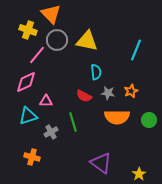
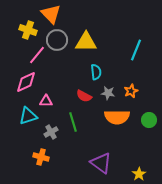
yellow triangle: moved 1 px left, 1 px down; rotated 10 degrees counterclockwise
orange cross: moved 9 px right
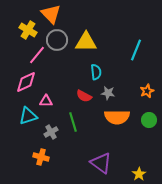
yellow cross: rotated 12 degrees clockwise
orange star: moved 16 px right
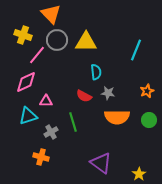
yellow cross: moved 5 px left, 5 px down; rotated 12 degrees counterclockwise
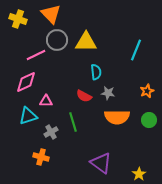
yellow cross: moved 5 px left, 16 px up
pink line: moved 1 px left; rotated 24 degrees clockwise
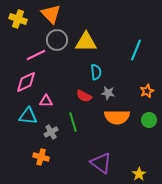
cyan triangle: rotated 24 degrees clockwise
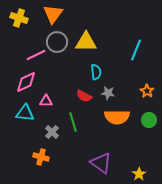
orange triangle: moved 2 px right; rotated 20 degrees clockwise
yellow cross: moved 1 px right, 1 px up
gray circle: moved 2 px down
orange star: rotated 16 degrees counterclockwise
cyan triangle: moved 3 px left, 3 px up
gray cross: moved 1 px right; rotated 16 degrees counterclockwise
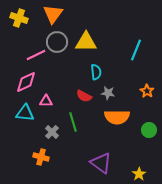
green circle: moved 10 px down
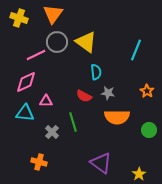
yellow triangle: rotated 35 degrees clockwise
orange cross: moved 2 px left, 5 px down
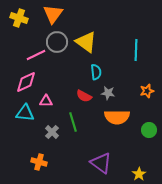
cyan line: rotated 20 degrees counterclockwise
orange star: rotated 24 degrees clockwise
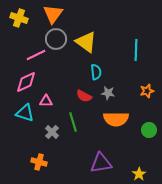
gray circle: moved 1 px left, 3 px up
cyan triangle: rotated 12 degrees clockwise
orange semicircle: moved 1 px left, 2 px down
purple triangle: rotated 45 degrees counterclockwise
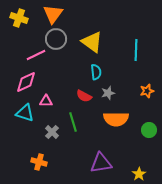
yellow triangle: moved 6 px right
gray star: rotated 24 degrees counterclockwise
